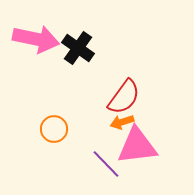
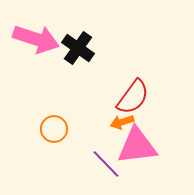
pink arrow: rotated 6 degrees clockwise
red semicircle: moved 9 px right
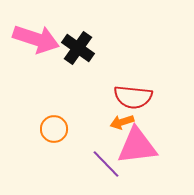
red semicircle: rotated 60 degrees clockwise
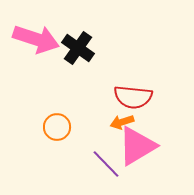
orange circle: moved 3 px right, 2 px up
pink triangle: rotated 24 degrees counterclockwise
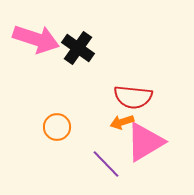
pink triangle: moved 8 px right, 4 px up
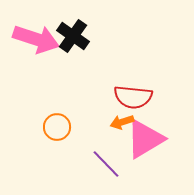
black cross: moved 5 px left, 12 px up
pink triangle: moved 3 px up
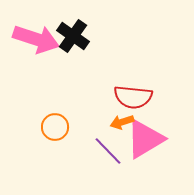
orange circle: moved 2 px left
purple line: moved 2 px right, 13 px up
